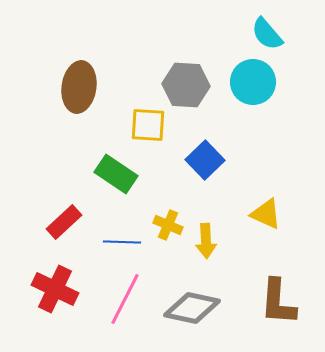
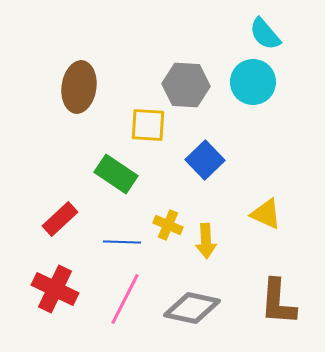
cyan semicircle: moved 2 px left
red rectangle: moved 4 px left, 3 px up
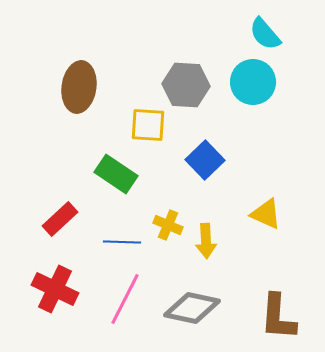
brown L-shape: moved 15 px down
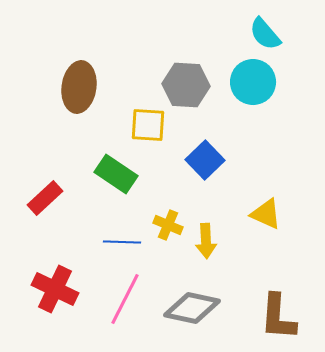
red rectangle: moved 15 px left, 21 px up
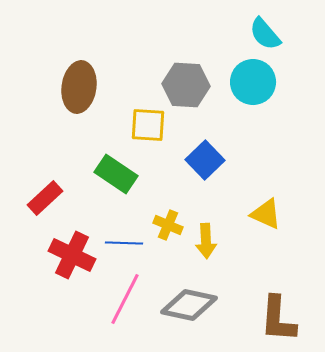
blue line: moved 2 px right, 1 px down
red cross: moved 17 px right, 34 px up
gray diamond: moved 3 px left, 3 px up
brown L-shape: moved 2 px down
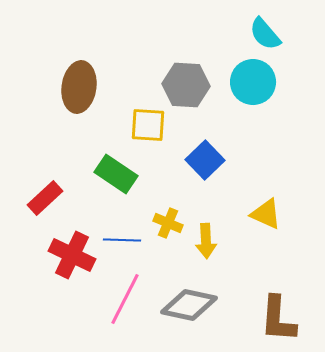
yellow cross: moved 2 px up
blue line: moved 2 px left, 3 px up
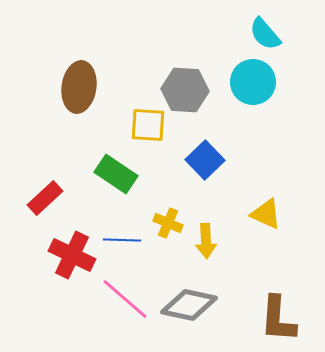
gray hexagon: moved 1 px left, 5 px down
pink line: rotated 76 degrees counterclockwise
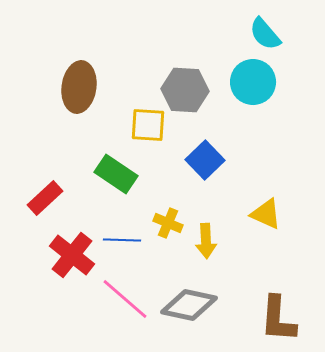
red cross: rotated 12 degrees clockwise
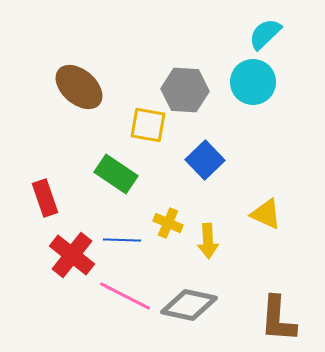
cyan semicircle: rotated 87 degrees clockwise
brown ellipse: rotated 57 degrees counterclockwise
yellow square: rotated 6 degrees clockwise
red rectangle: rotated 66 degrees counterclockwise
yellow arrow: moved 2 px right
pink line: moved 3 px up; rotated 14 degrees counterclockwise
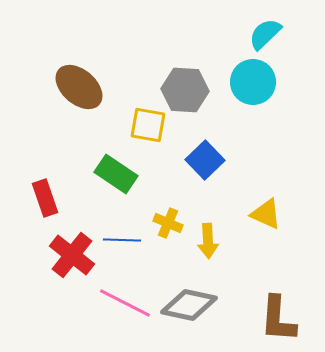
pink line: moved 7 px down
